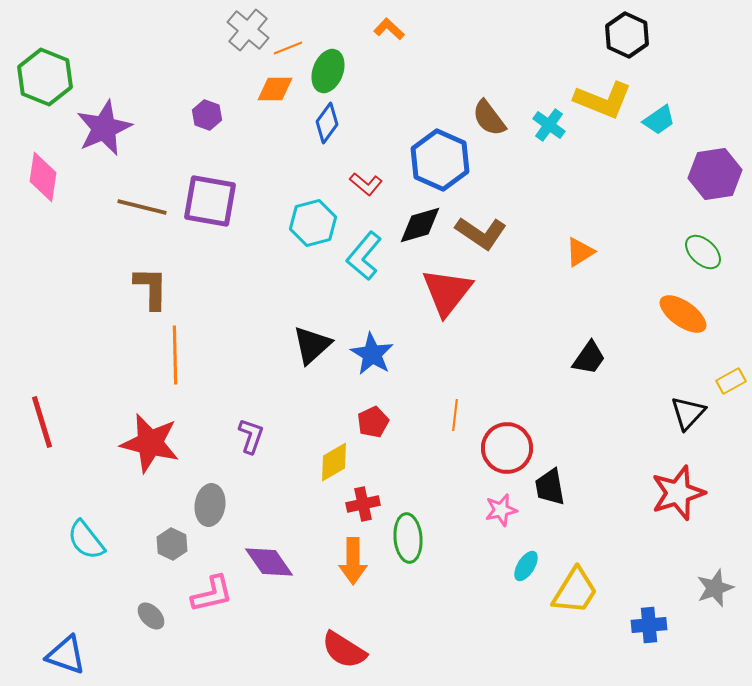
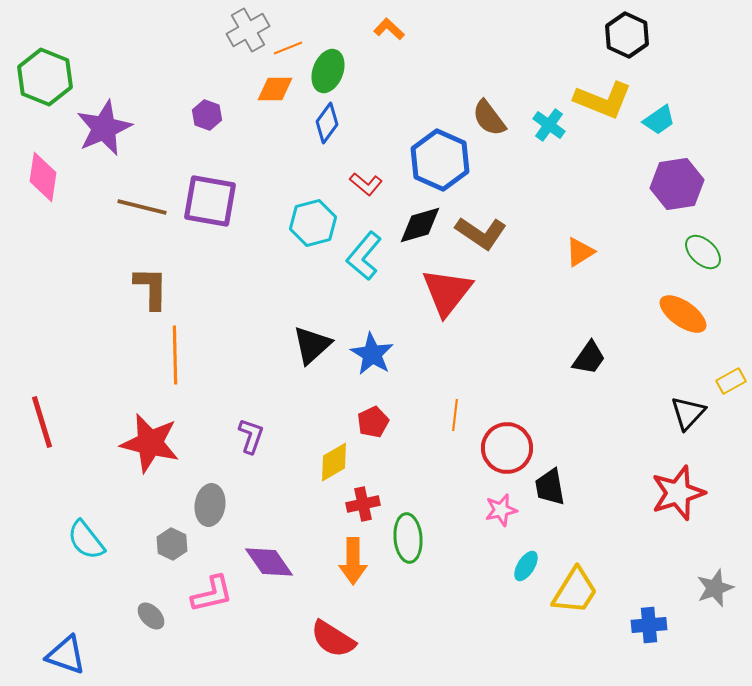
gray cross at (248, 30): rotated 21 degrees clockwise
purple hexagon at (715, 174): moved 38 px left, 10 px down
red semicircle at (344, 650): moved 11 px left, 11 px up
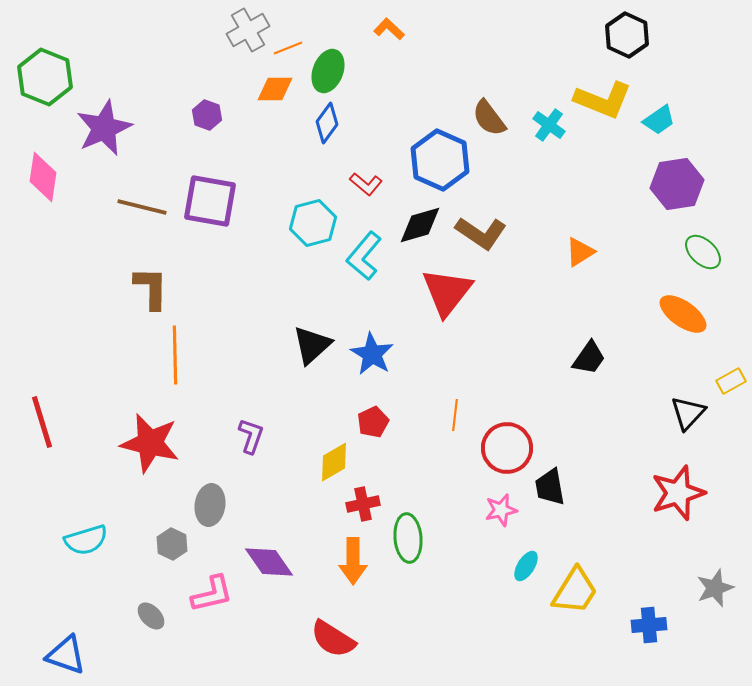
cyan semicircle at (86, 540): rotated 69 degrees counterclockwise
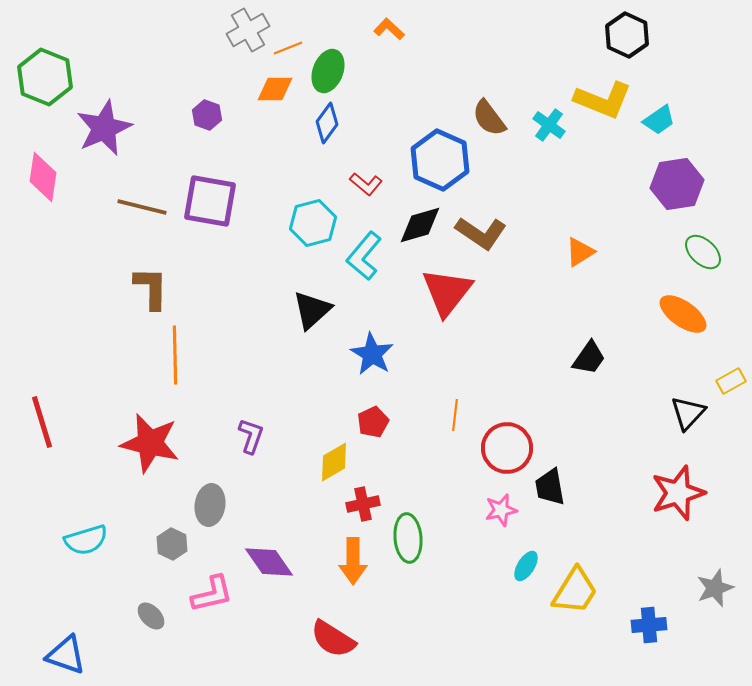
black triangle at (312, 345): moved 35 px up
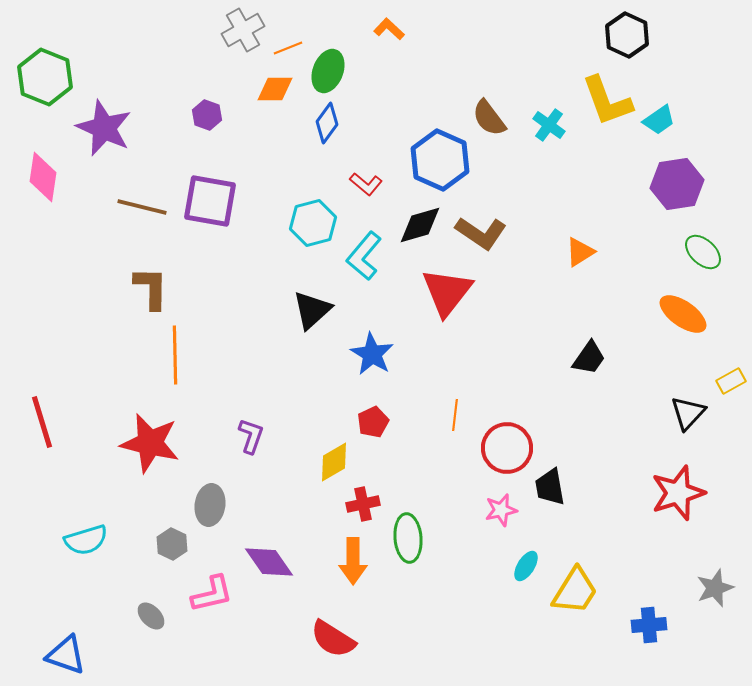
gray cross at (248, 30): moved 5 px left
yellow L-shape at (603, 100): moved 4 px right, 1 px down; rotated 48 degrees clockwise
purple star at (104, 128): rotated 24 degrees counterclockwise
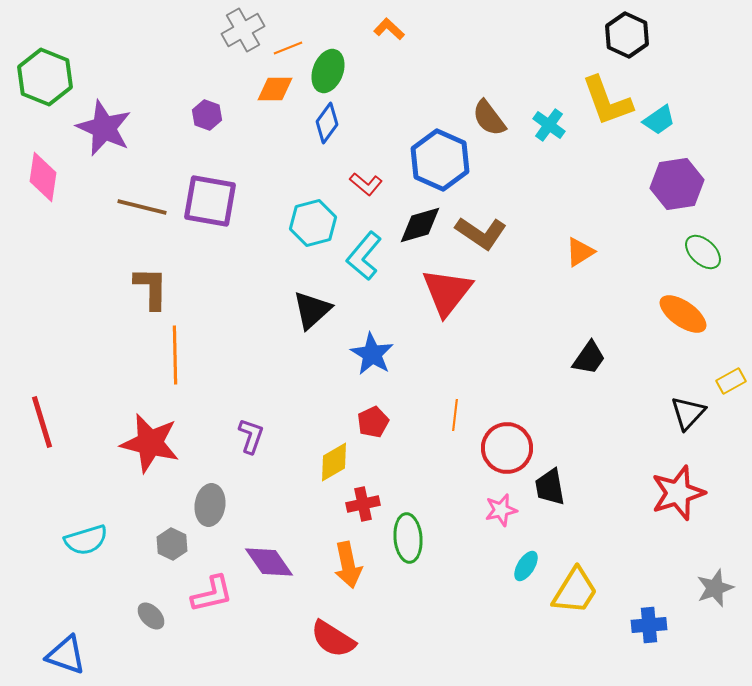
orange arrow at (353, 561): moved 5 px left, 4 px down; rotated 12 degrees counterclockwise
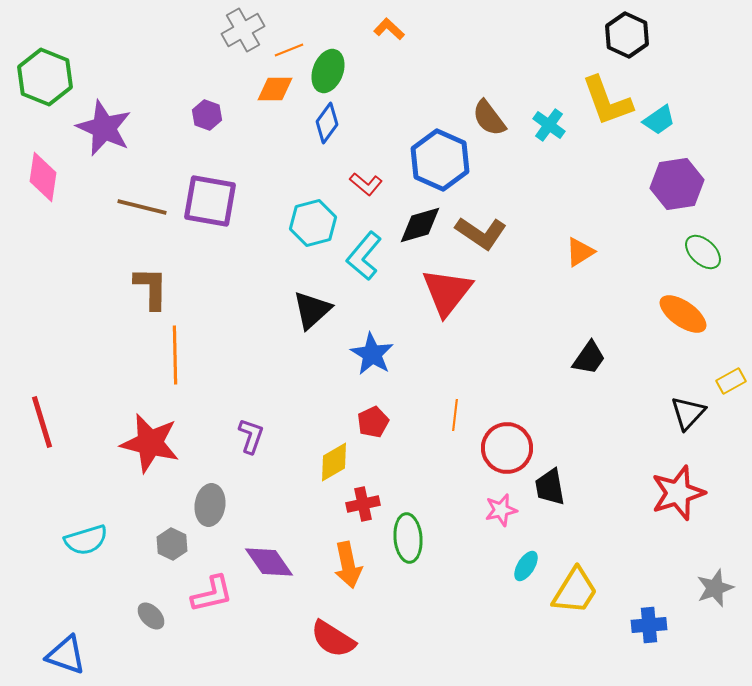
orange line at (288, 48): moved 1 px right, 2 px down
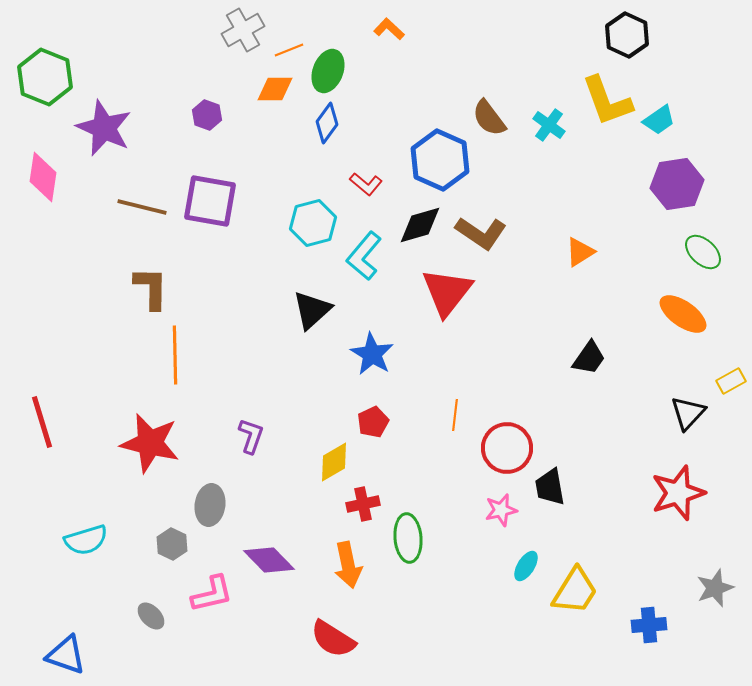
purple diamond at (269, 562): moved 2 px up; rotated 9 degrees counterclockwise
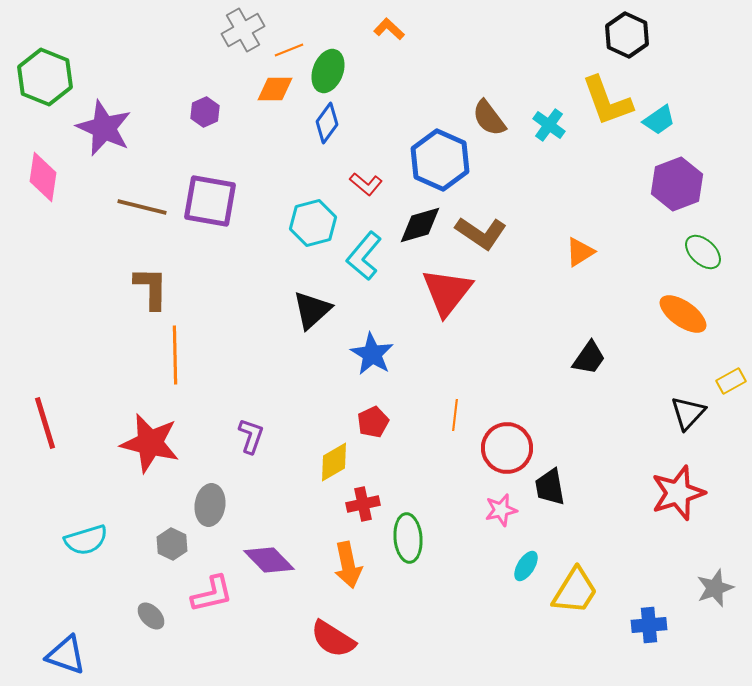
purple hexagon at (207, 115): moved 2 px left, 3 px up; rotated 16 degrees clockwise
purple hexagon at (677, 184): rotated 12 degrees counterclockwise
red line at (42, 422): moved 3 px right, 1 px down
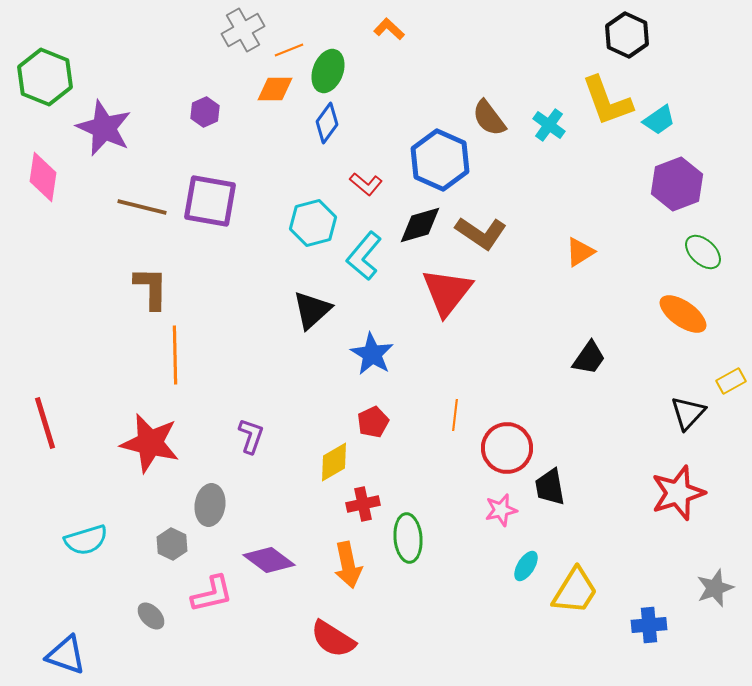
purple diamond at (269, 560): rotated 9 degrees counterclockwise
